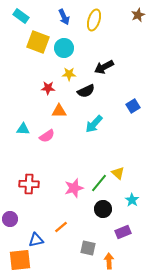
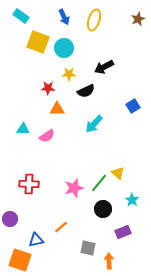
brown star: moved 4 px down
orange triangle: moved 2 px left, 2 px up
orange square: rotated 25 degrees clockwise
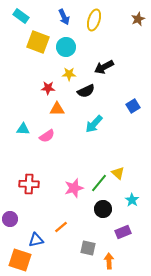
cyan circle: moved 2 px right, 1 px up
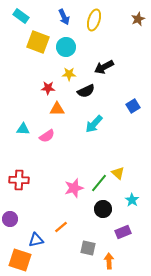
red cross: moved 10 px left, 4 px up
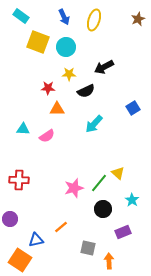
blue square: moved 2 px down
orange square: rotated 15 degrees clockwise
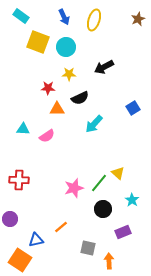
black semicircle: moved 6 px left, 7 px down
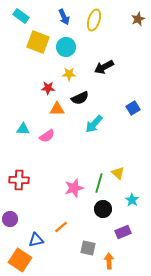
green line: rotated 24 degrees counterclockwise
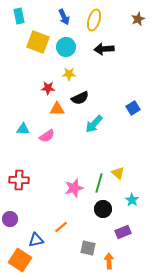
cyan rectangle: moved 2 px left; rotated 42 degrees clockwise
black arrow: moved 18 px up; rotated 24 degrees clockwise
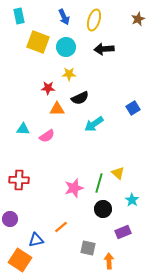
cyan arrow: rotated 12 degrees clockwise
